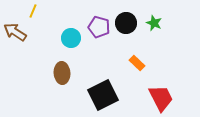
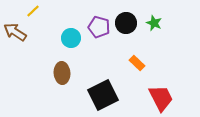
yellow line: rotated 24 degrees clockwise
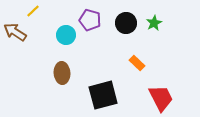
green star: rotated 21 degrees clockwise
purple pentagon: moved 9 px left, 7 px up
cyan circle: moved 5 px left, 3 px up
black square: rotated 12 degrees clockwise
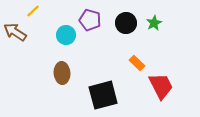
red trapezoid: moved 12 px up
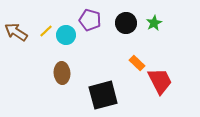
yellow line: moved 13 px right, 20 px down
brown arrow: moved 1 px right
red trapezoid: moved 1 px left, 5 px up
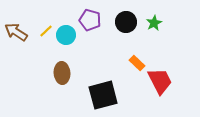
black circle: moved 1 px up
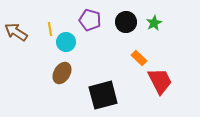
yellow line: moved 4 px right, 2 px up; rotated 56 degrees counterclockwise
cyan circle: moved 7 px down
orange rectangle: moved 2 px right, 5 px up
brown ellipse: rotated 35 degrees clockwise
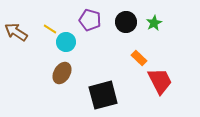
yellow line: rotated 48 degrees counterclockwise
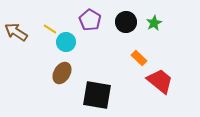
purple pentagon: rotated 15 degrees clockwise
red trapezoid: rotated 24 degrees counterclockwise
black square: moved 6 px left; rotated 24 degrees clockwise
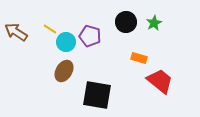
purple pentagon: moved 16 px down; rotated 15 degrees counterclockwise
orange rectangle: rotated 28 degrees counterclockwise
brown ellipse: moved 2 px right, 2 px up
